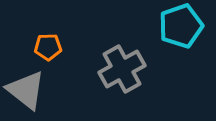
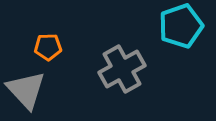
gray triangle: rotated 9 degrees clockwise
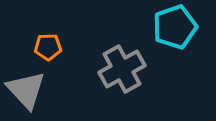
cyan pentagon: moved 6 px left, 1 px down
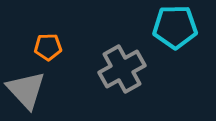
cyan pentagon: rotated 18 degrees clockwise
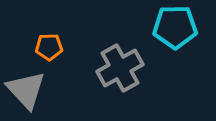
orange pentagon: moved 1 px right
gray cross: moved 2 px left, 1 px up
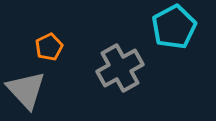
cyan pentagon: moved 1 px left; rotated 27 degrees counterclockwise
orange pentagon: rotated 24 degrees counterclockwise
